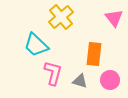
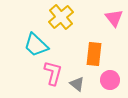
gray triangle: moved 3 px left, 3 px down; rotated 21 degrees clockwise
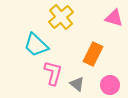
pink triangle: rotated 36 degrees counterclockwise
orange rectangle: moved 1 px left; rotated 20 degrees clockwise
pink circle: moved 5 px down
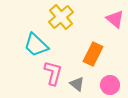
pink triangle: moved 1 px right, 1 px down; rotated 24 degrees clockwise
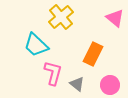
pink triangle: moved 1 px up
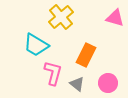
pink triangle: rotated 24 degrees counterclockwise
cyan trapezoid: rotated 12 degrees counterclockwise
orange rectangle: moved 7 px left, 1 px down
pink circle: moved 2 px left, 2 px up
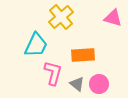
pink triangle: moved 2 px left
cyan trapezoid: rotated 96 degrees counterclockwise
orange rectangle: moved 3 px left; rotated 60 degrees clockwise
pink circle: moved 9 px left, 1 px down
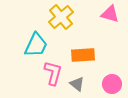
pink triangle: moved 3 px left, 4 px up
pink circle: moved 13 px right
